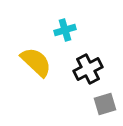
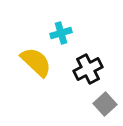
cyan cross: moved 4 px left, 3 px down
gray square: rotated 25 degrees counterclockwise
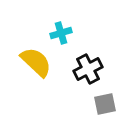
gray square: rotated 30 degrees clockwise
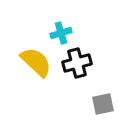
black cross: moved 11 px left, 6 px up; rotated 12 degrees clockwise
gray square: moved 2 px left
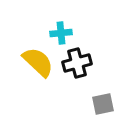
cyan cross: rotated 10 degrees clockwise
yellow semicircle: moved 2 px right
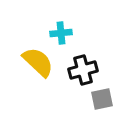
black cross: moved 6 px right, 7 px down
gray square: moved 1 px left, 5 px up
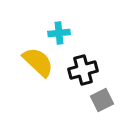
cyan cross: moved 2 px left
gray square: moved 1 px down; rotated 15 degrees counterclockwise
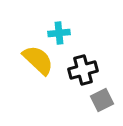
yellow semicircle: moved 2 px up
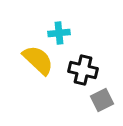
black cross: rotated 28 degrees clockwise
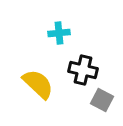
yellow semicircle: moved 24 px down
gray square: rotated 35 degrees counterclockwise
